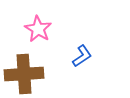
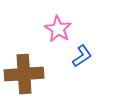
pink star: moved 20 px right
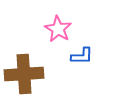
blue L-shape: rotated 35 degrees clockwise
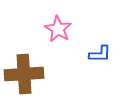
blue L-shape: moved 18 px right, 2 px up
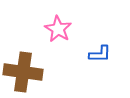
brown cross: moved 1 px left, 2 px up; rotated 12 degrees clockwise
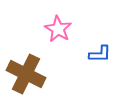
brown cross: moved 3 px right, 2 px down; rotated 18 degrees clockwise
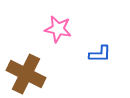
pink star: rotated 20 degrees counterclockwise
